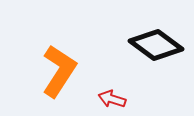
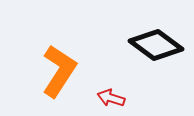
red arrow: moved 1 px left, 1 px up
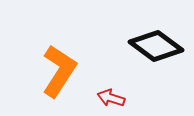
black diamond: moved 1 px down
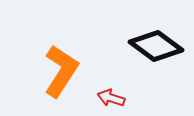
orange L-shape: moved 2 px right
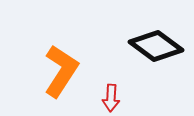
red arrow: rotated 104 degrees counterclockwise
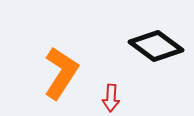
orange L-shape: moved 2 px down
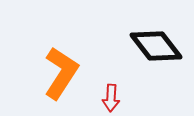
black diamond: rotated 16 degrees clockwise
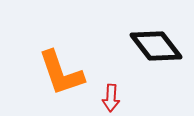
orange L-shape: rotated 128 degrees clockwise
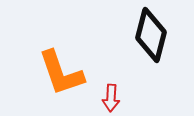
black diamond: moved 5 px left, 11 px up; rotated 52 degrees clockwise
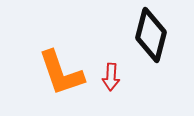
red arrow: moved 21 px up
